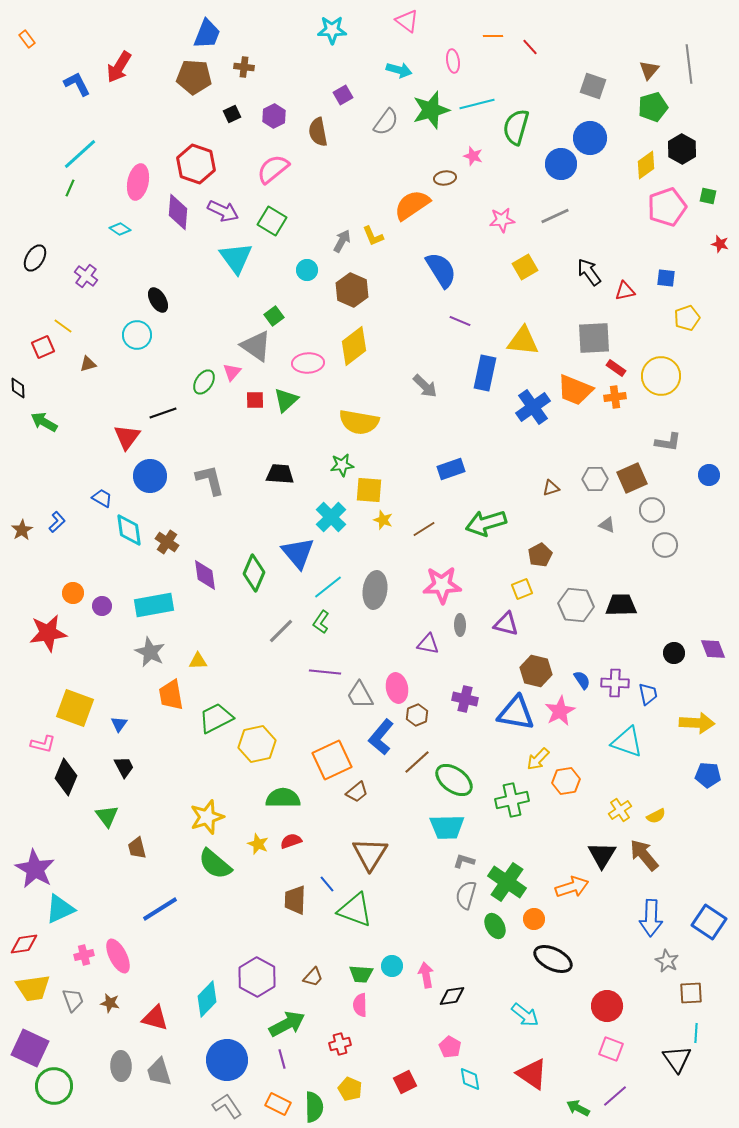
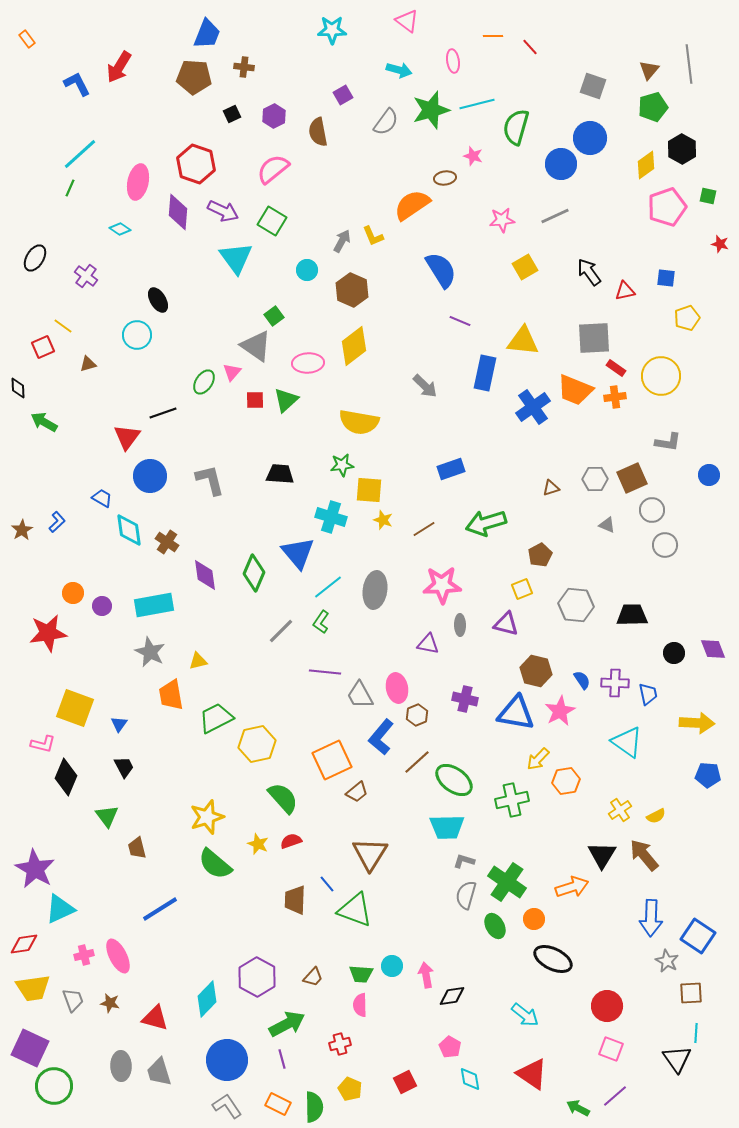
cyan cross at (331, 517): rotated 28 degrees counterclockwise
black trapezoid at (621, 605): moved 11 px right, 10 px down
yellow triangle at (198, 661): rotated 12 degrees counterclockwise
cyan triangle at (627, 742): rotated 16 degrees clockwise
green semicircle at (283, 798): rotated 48 degrees clockwise
blue square at (709, 922): moved 11 px left, 14 px down
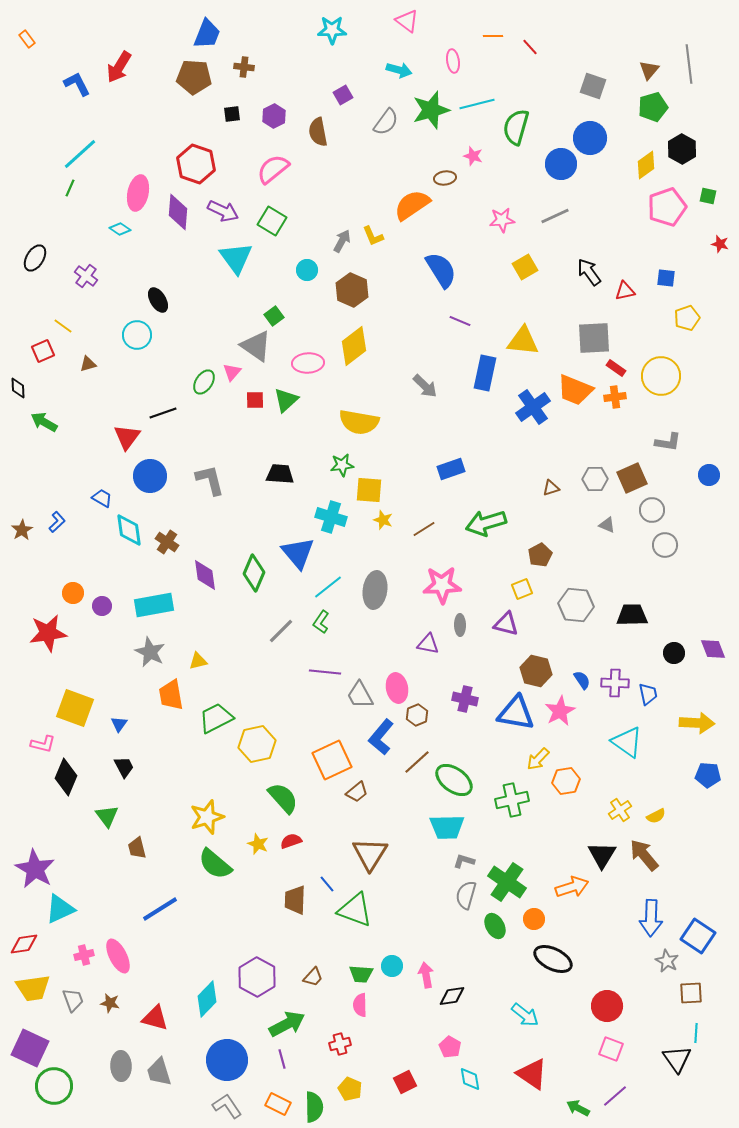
black square at (232, 114): rotated 18 degrees clockwise
pink ellipse at (138, 182): moved 11 px down
red square at (43, 347): moved 4 px down
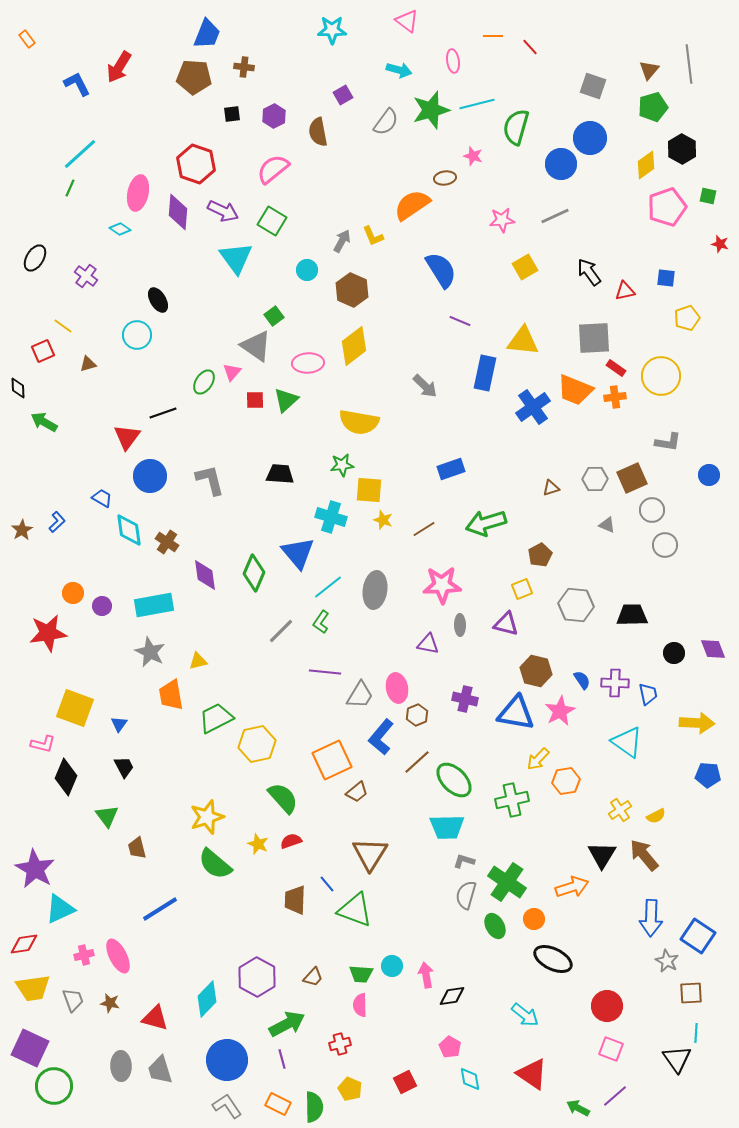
gray trapezoid at (360, 695): rotated 120 degrees counterclockwise
green ellipse at (454, 780): rotated 9 degrees clockwise
gray trapezoid at (159, 1072): moved 1 px right, 2 px up
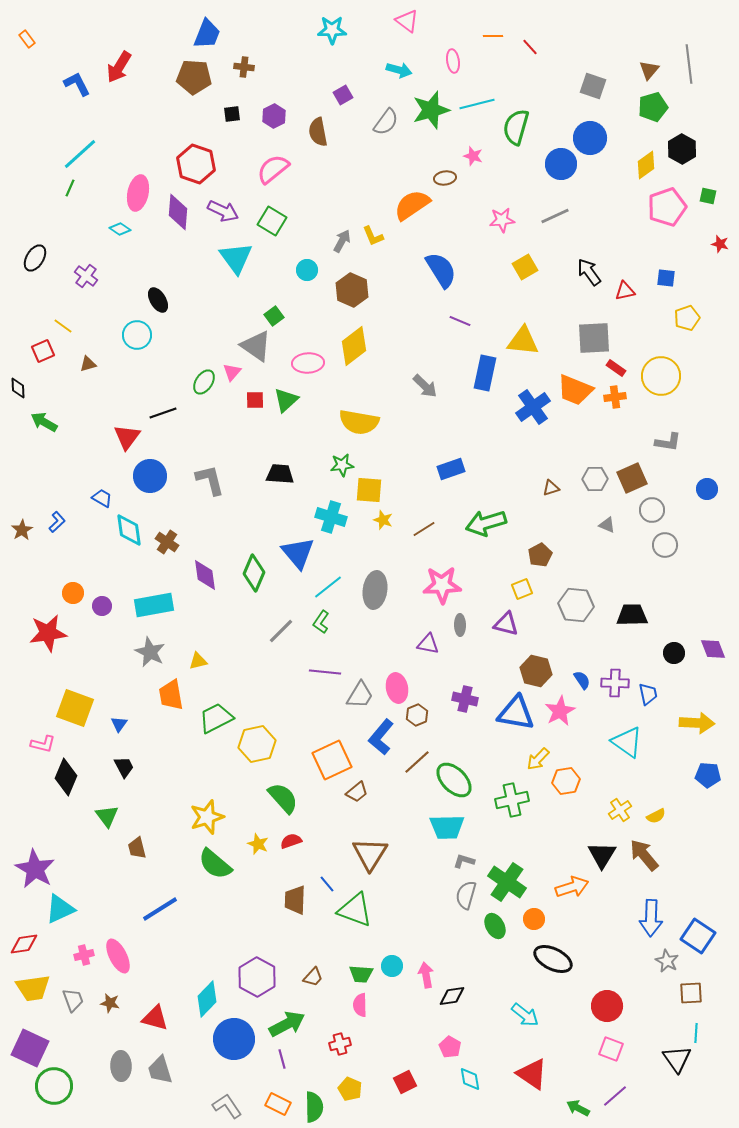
blue circle at (709, 475): moved 2 px left, 14 px down
blue circle at (227, 1060): moved 7 px right, 21 px up
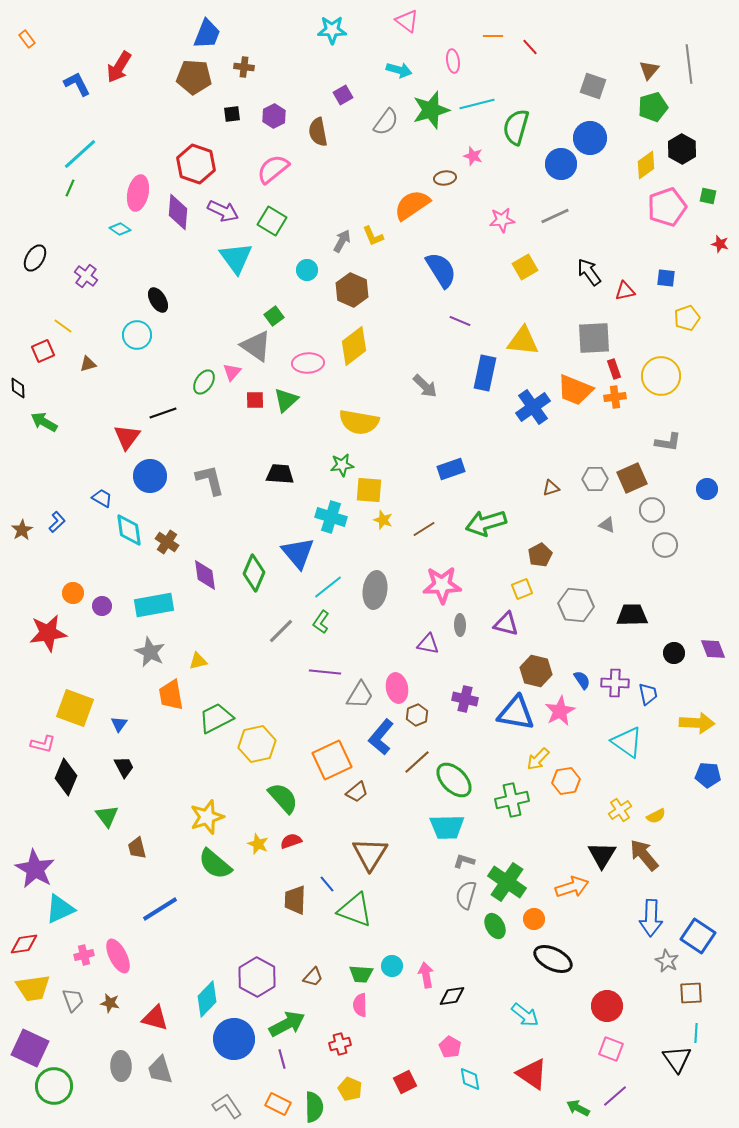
red rectangle at (616, 368): moved 2 px left, 1 px down; rotated 36 degrees clockwise
